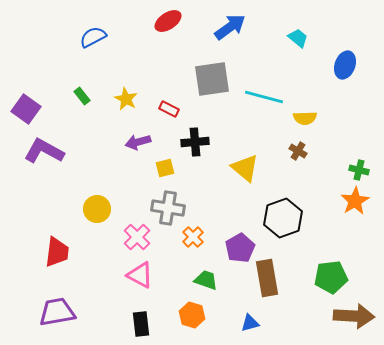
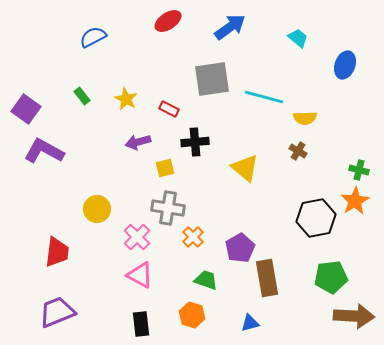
black hexagon: moved 33 px right; rotated 9 degrees clockwise
purple trapezoid: rotated 12 degrees counterclockwise
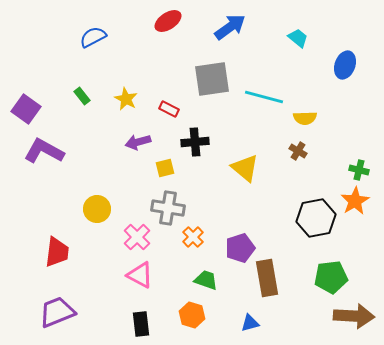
purple pentagon: rotated 12 degrees clockwise
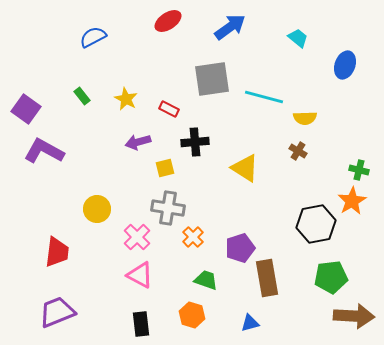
yellow triangle: rotated 8 degrees counterclockwise
orange star: moved 3 px left
black hexagon: moved 6 px down
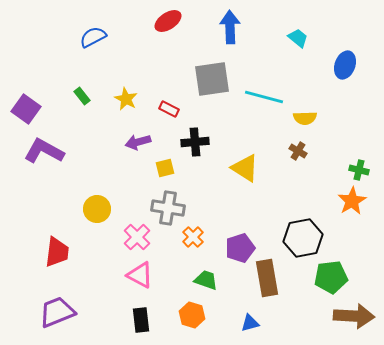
blue arrow: rotated 56 degrees counterclockwise
black hexagon: moved 13 px left, 14 px down
black rectangle: moved 4 px up
